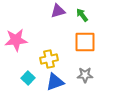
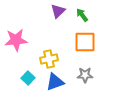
purple triangle: rotated 28 degrees counterclockwise
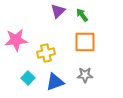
yellow cross: moved 3 px left, 6 px up
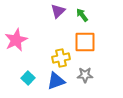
pink star: rotated 20 degrees counterclockwise
yellow cross: moved 15 px right, 5 px down
blue triangle: moved 1 px right, 1 px up
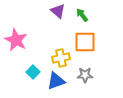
purple triangle: rotated 35 degrees counterclockwise
pink star: rotated 20 degrees counterclockwise
cyan square: moved 5 px right, 6 px up
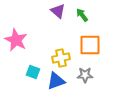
orange square: moved 5 px right, 3 px down
cyan square: rotated 24 degrees counterclockwise
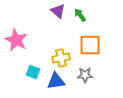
green arrow: moved 2 px left
blue triangle: rotated 12 degrees clockwise
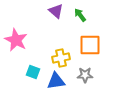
purple triangle: moved 2 px left
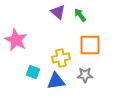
purple triangle: moved 2 px right, 1 px down
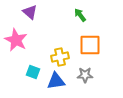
purple triangle: moved 28 px left
yellow cross: moved 1 px left, 1 px up
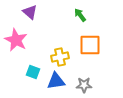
gray star: moved 1 px left, 10 px down
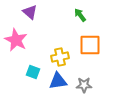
blue triangle: moved 2 px right
